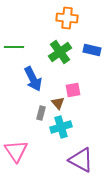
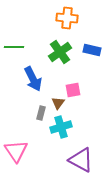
brown triangle: rotated 16 degrees clockwise
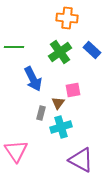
blue rectangle: rotated 30 degrees clockwise
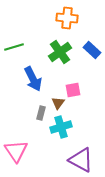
green line: rotated 18 degrees counterclockwise
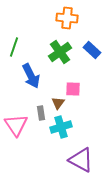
green line: rotated 54 degrees counterclockwise
blue arrow: moved 2 px left, 3 px up
pink square: moved 1 px up; rotated 14 degrees clockwise
gray rectangle: rotated 24 degrees counterclockwise
pink triangle: moved 26 px up
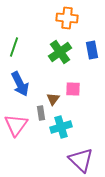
blue rectangle: rotated 36 degrees clockwise
blue arrow: moved 11 px left, 8 px down
brown triangle: moved 5 px left, 4 px up
pink triangle: rotated 10 degrees clockwise
purple triangle: rotated 16 degrees clockwise
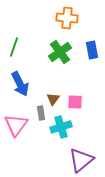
pink square: moved 2 px right, 13 px down
purple triangle: rotated 36 degrees clockwise
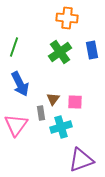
purple triangle: rotated 20 degrees clockwise
